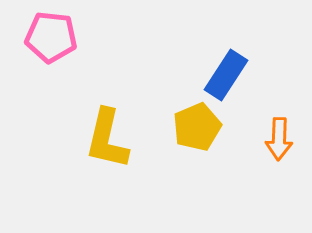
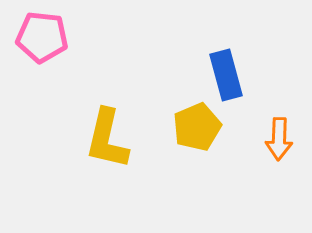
pink pentagon: moved 9 px left
blue rectangle: rotated 48 degrees counterclockwise
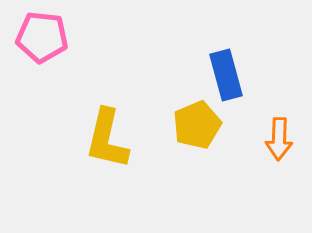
yellow pentagon: moved 2 px up
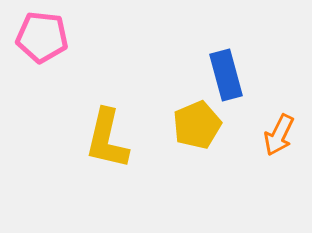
orange arrow: moved 4 px up; rotated 24 degrees clockwise
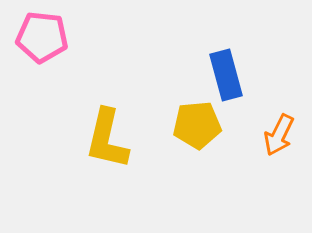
yellow pentagon: rotated 18 degrees clockwise
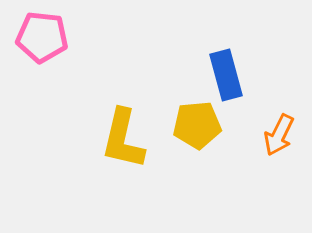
yellow L-shape: moved 16 px right
